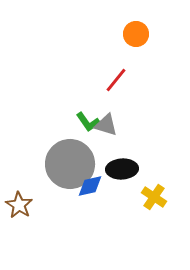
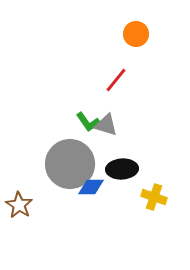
blue diamond: moved 1 px right, 1 px down; rotated 12 degrees clockwise
yellow cross: rotated 15 degrees counterclockwise
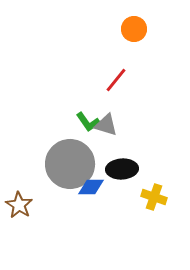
orange circle: moved 2 px left, 5 px up
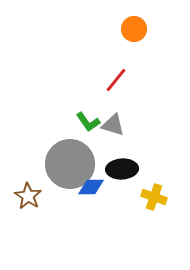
gray triangle: moved 7 px right
brown star: moved 9 px right, 9 px up
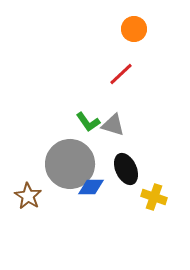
red line: moved 5 px right, 6 px up; rotated 8 degrees clockwise
black ellipse: moved 4 px right; rotated 68 degrees clockwise
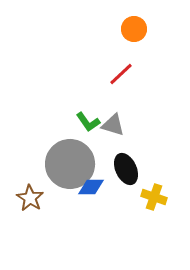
brown star: moved 2 px right, 2 px down
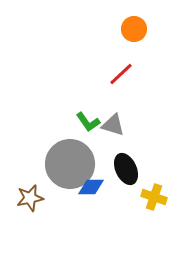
brown star: rotated 28 degrees clockwise
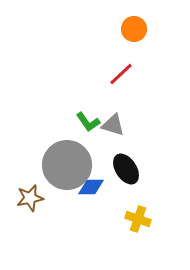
gray circle: moved 3 px left, 1 px down
black ellipse: rotated 8 degrees counterclockwise
yellow cross: moved 16 px left, 22 px down
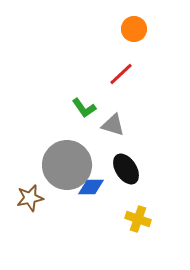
green L-shape: moved 4 px left, 14 px up
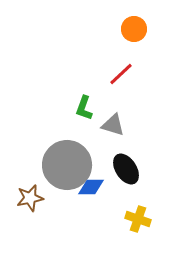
green L-shape: rotated 55 degrees clockwise
